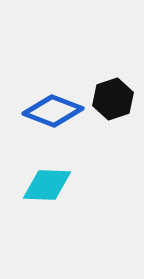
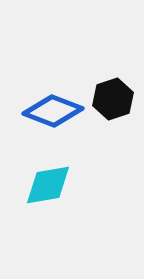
cyan diamond: moved 1 px right; rotated 12 degrees counterclockwise
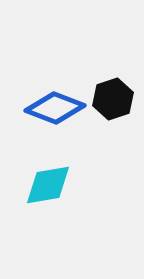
blue diamond: moved 2 px right, 3 px up
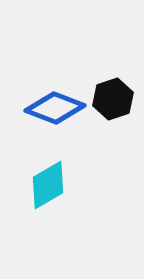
cyan diamond: rotated 21 degrees counterclockwise
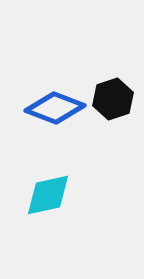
cyan diamond: moved 10 px down; rotated 18 degrees clockwise
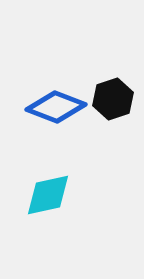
blue diamond: moved 1 px right, 1 px up
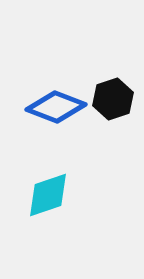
cyan diamond: rotated 6 degrees counterclockwise
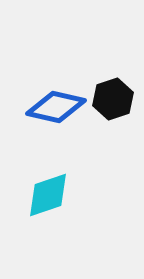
blue diamond: rotated 8 degrees counterclockwise
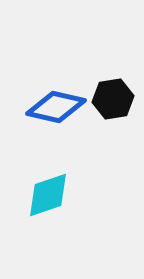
black hexagon: rotated 9 degrees clockwise
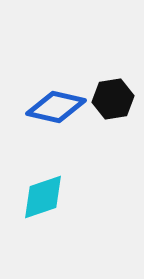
cyan diamond: moved 5 px left, 2 px down
